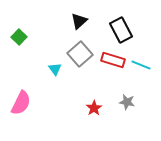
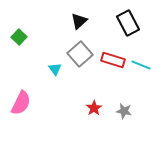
black rectangle: moved 7 px right, 7 px up
gray star: moved 3 px left, 9 px down
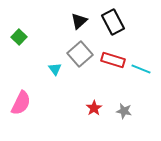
black rectangle: moved 15 px left, 1 px up
cyan line: moved 4 px down
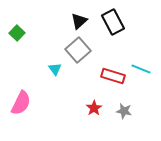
green square: moved 2 px left, 4 px up
gray square: moved 2 px left, 4 px up
red rectangle: moved 16 px down
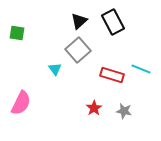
green square: rotated 35 degrees counterclockwise
red rectangle: moved 1 px left, 1 px up
